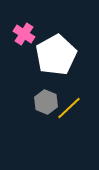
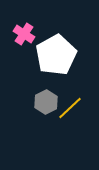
gray hexagon: rotated 10 degrees clockwise
yellow line: moved 1 px right
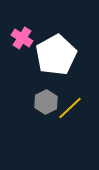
pink cross: moved 2 px left, 4 px down
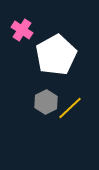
pink cross: moved 8 px up
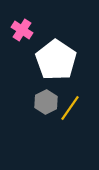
white pentagon: moved 5 px down; rotated 9 degrees counterclockwise
yellow line: rotated 12 degrees counterclockwise
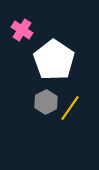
white pentagon: moved 2 px left
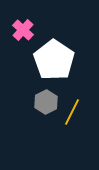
pink cross: moved 1 px right; rotated 10 degrees clockwise
yellow line: moved 2 px right, 4 px down; rotated 8 degrees counterclockwise
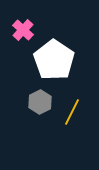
gray hexagon: moved 6 px left
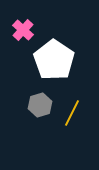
gray hexagon: moved 3 px down; rotated 10 degrees clockwise
yellow line: moved 1 px down
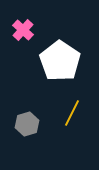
white pentagon: moved 6 px right, 1 px down
gray hexagon: moved 13 px left, 19 px down
